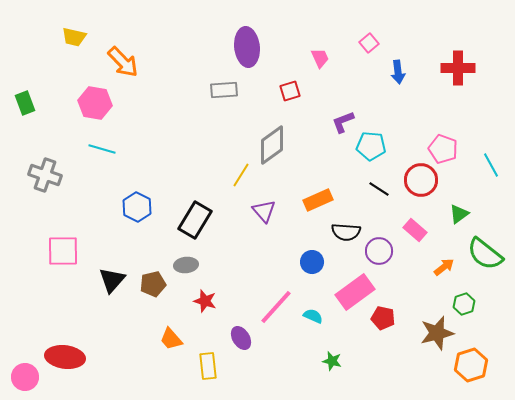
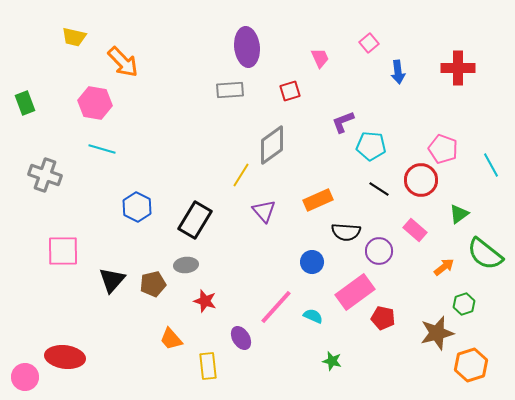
gray rectangle at (224, 90): moved 6 px right
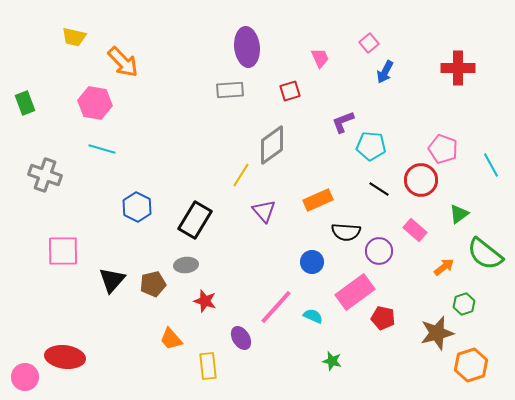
blue arrow at (398, 72): moved 13 px left; rotated 35 degrees clockwise
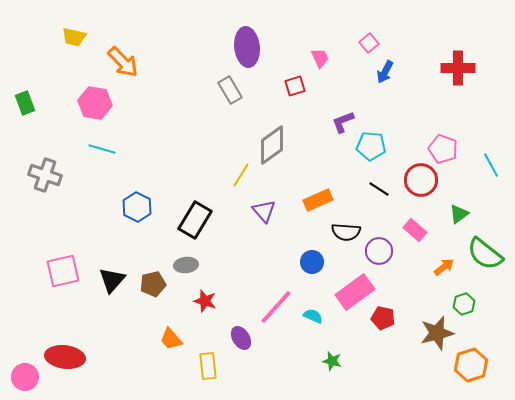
gray rectangle at (230, 90): rotated 64 degrees clockwise
red square at (290, 91): moved 5 px right, 5 px up
pink square at (63, 251): moved 20 px down; rotated 12 degrees counterclockwise
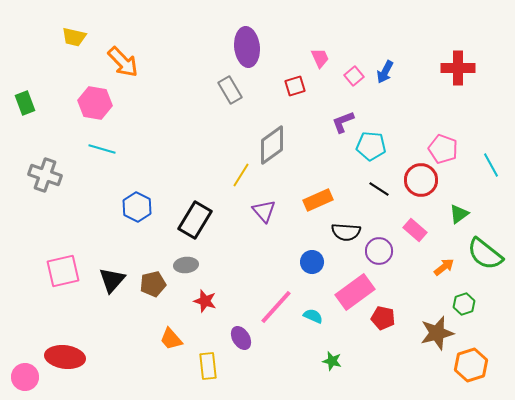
pink square at (369, 43): moved 15 px left, 33 px down
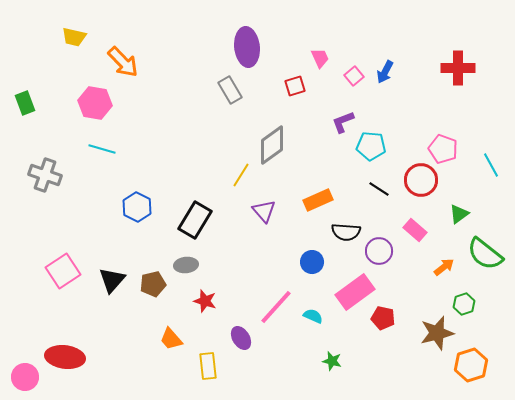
pink square at (63, 271): rotated 20 degrees counterclockwise
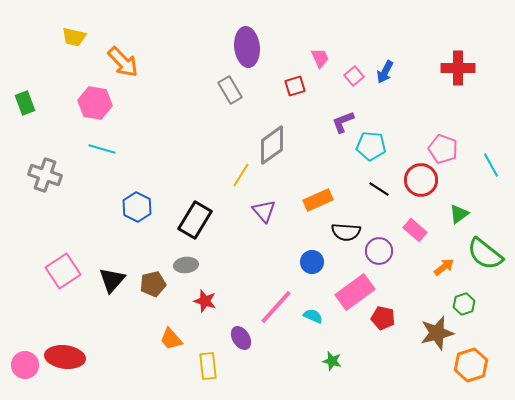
pink circle at (25, 377): moved 12 px up
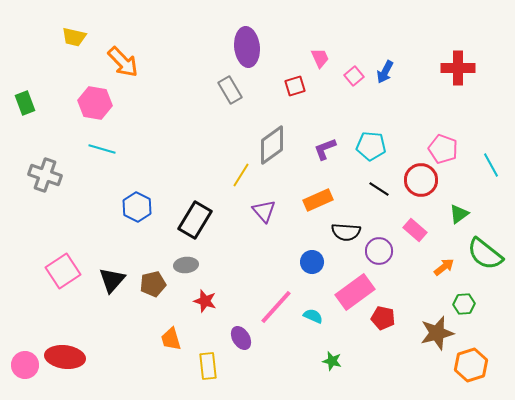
purple L-shape at (343, 122): moved 18 px left, 27 px down
green hexagon at (464, 304): rotated 15 degrees clockwise
orange trapezoid at (171, 339): rotated 25 degrees clockwise
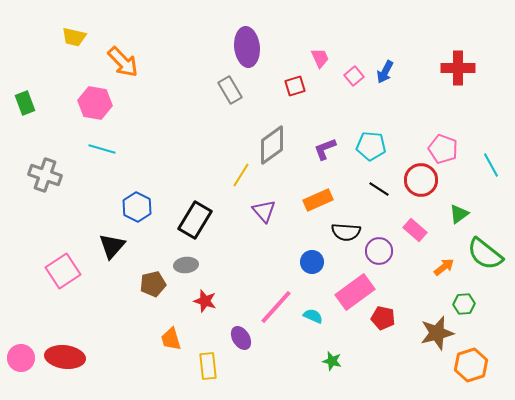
black triangle at (112, 280): moved 34 px up
pink circle at (25, 365): moved 4 px left, 7 px up
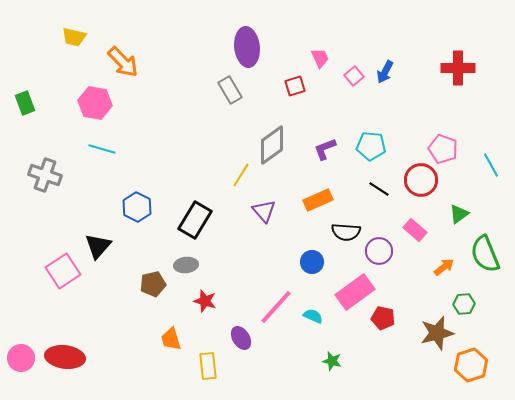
black triangle at (112, 246): moved 14 px left
green semicircle at (485, 254): rotated 30 degrees clockwise
